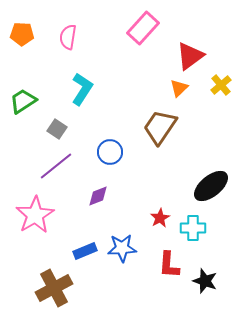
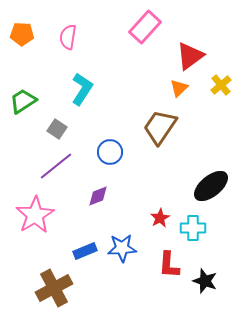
pink rectangle: moved 2 px right, 1 px up
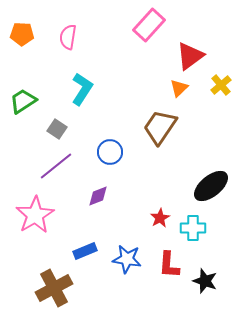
pink rectangle: moved 4 px right, 2 px up
blue star: moved 5 px right, 11 px down; rotated 12 degrees clockwise
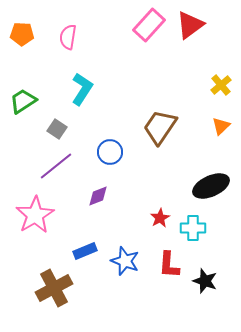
red triangle: moved 31 px up
orange triangle: moved 42 px right, 38 px down
black ellipse: rotated 15 degrees clockwise
blue star: moved 2 px left, 2 px down; rotated 12 degrees clockwise
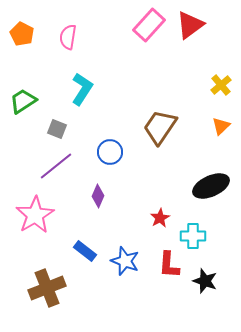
orange pentagon: rotated 25 degrees clockwise
gray square: rotated 12 degrees counterclockwise
purple diamond: rotated 45 degrees counterclockwise
cyan cross: moved 8 px down
blue rectangle: rotated 60 degrees clockwise
brown cross: moved 7 px left; rotated 6 degrees clockwise
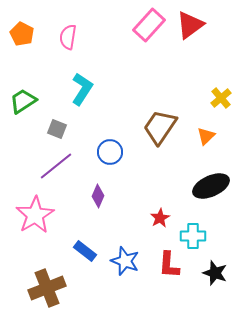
yellow cross: moved 13 px down
orange triangle: moved 15 px left, 10 px down
black star: moved 10 px right, 8 px up
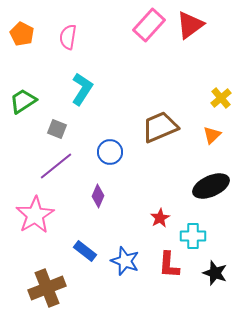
brown trapezoid: rotated 33 degrees clockwise
orange triangle: moved 6 px right, 1 px up
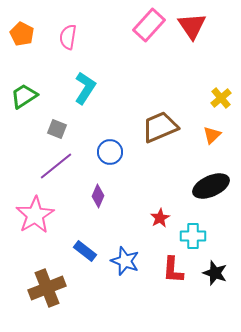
red triangle: moved 2 px right, 1 px down; rotated 28 degrees counterclockwise
cyan L-shape: moved 3 px right, 1 px up
green trapezoid: moved 1 px right, 5 px up
red L-shape: moved 4 px right, 5 px down
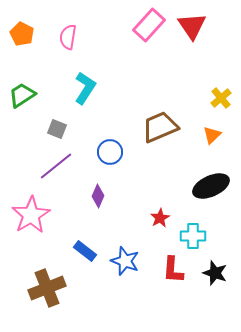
green trapezoid: moved 2 px left, 1 px up
pink star: moved 4 px left
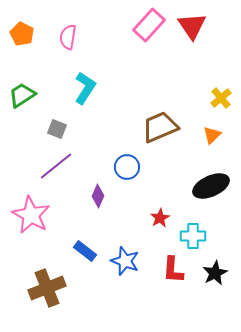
blue circle: moved 17 px right, 15 px down
pink star: rotated 12 degrees counterclockwise
black star: rotated 25 degrees clockwise
